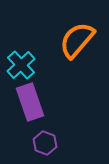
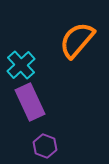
purple rectangle: rotated 6 degrees counterclockwise
purple hexagon: moved 3 px down
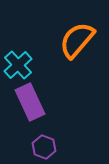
cyan cross: moved 3 px left
purple hexagon: moved 1 px left, 1 px down
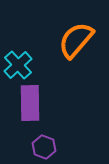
orange semicircle: moved 1 px left
purple rectangle: moved 1 px down; rotated 24 degrees clockwise
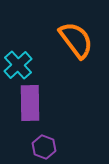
orange semicircle: rotated 102 degrees clockwise
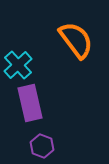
purple rectangle: rotated 12 degrees counterclockwise
purple hexagon: moved 2 px left, 1 px up
